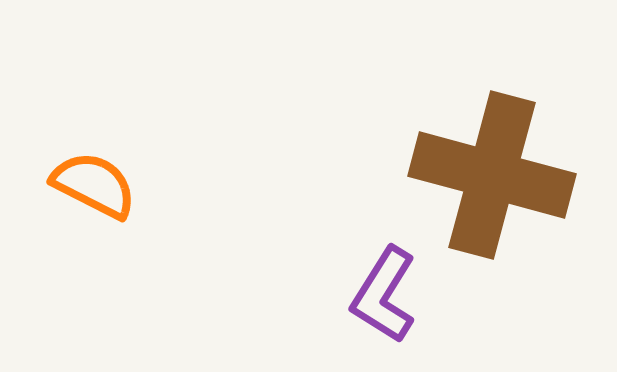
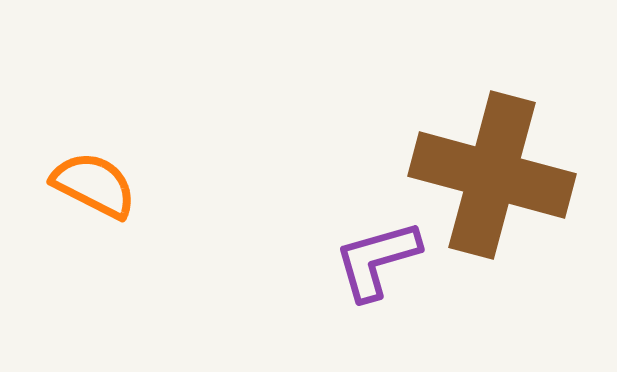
purple L-shape: moved 7 px left, 35 px up; rotated 42 degrees clockwise
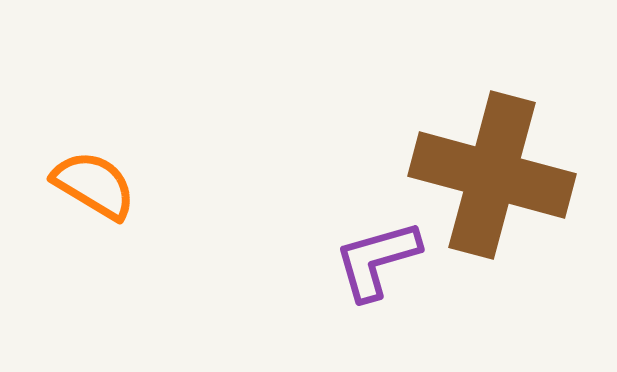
orange semicircle: rotated 4 degrees clockwise
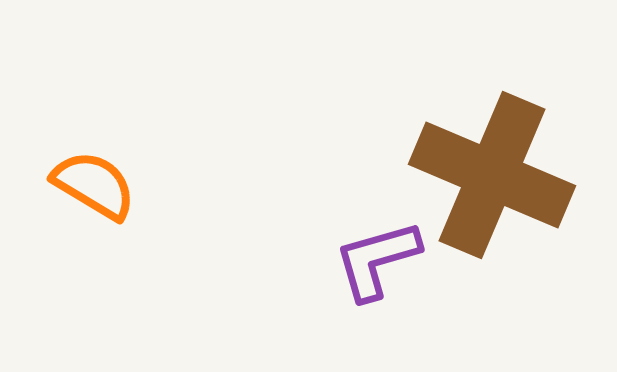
brown cross: rotated 8 degrees clockwise
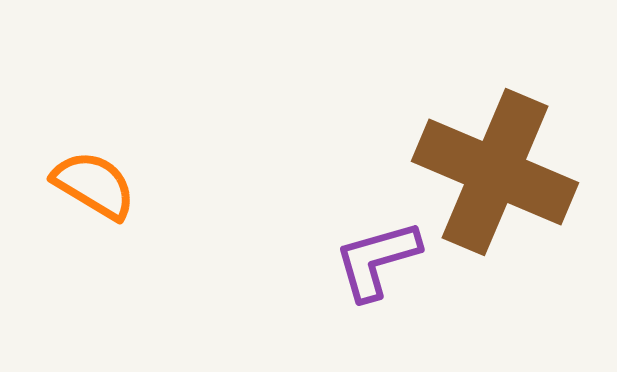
brown cross: moved 3 px right, 3 px up
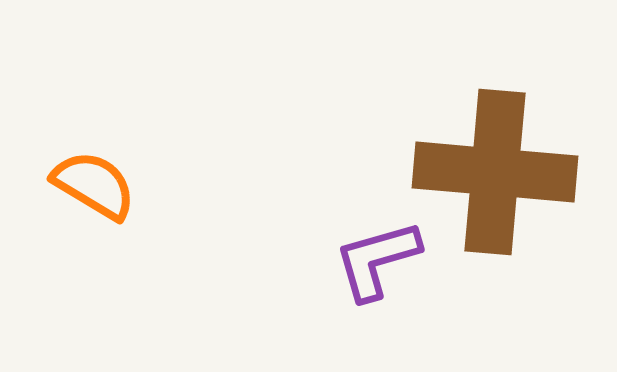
brown cross: rotated 18 degrees counterclockwise
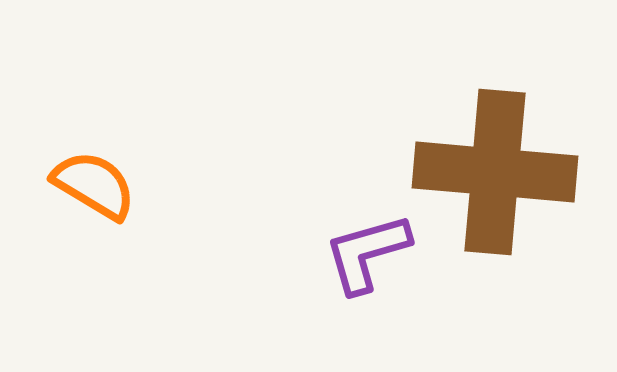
purple L-shape: moved 10 px left, 7 px up
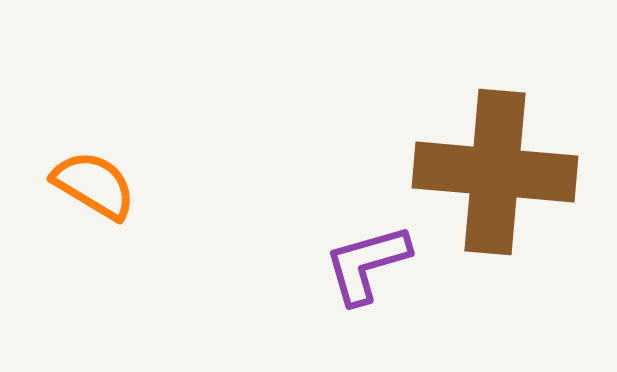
purple L-shape: moved 11 px down
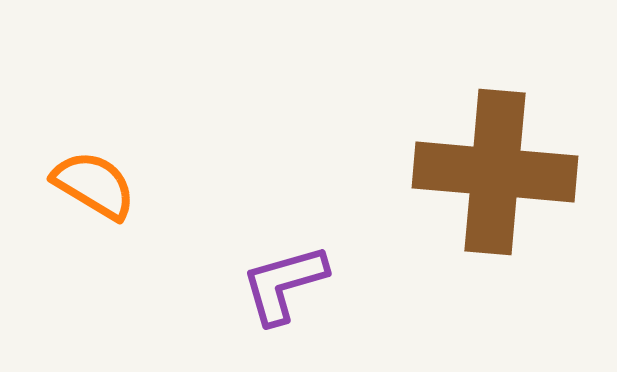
purple L-shape: moved 83 px left, 20 px down
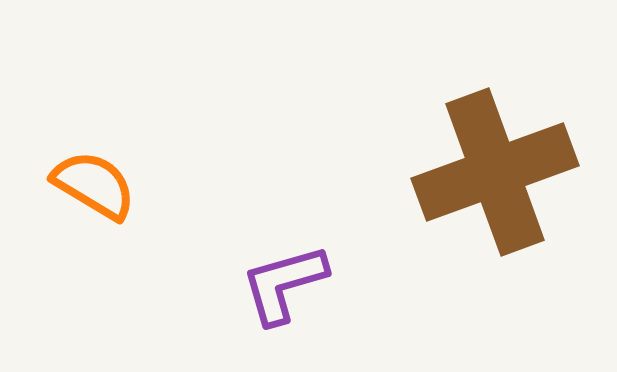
brown cross: rotated 25 degrees counterclockwise
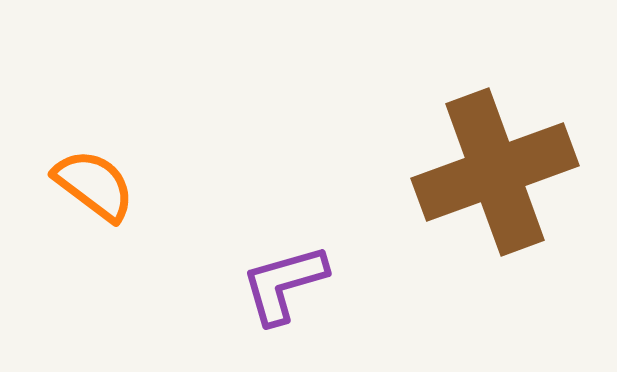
orange semicircle: rotated 6 degrees clockwise
